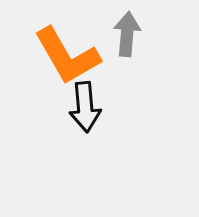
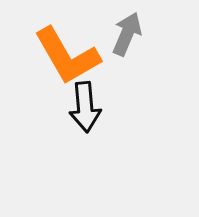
gray arrow: rotated 18 degrees clockwise
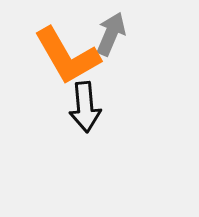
gray arrow: moved 16 px left
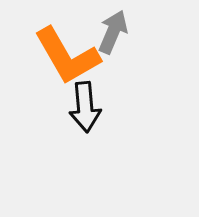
gray arrow: moved 2 px right, 2 px up
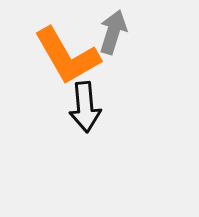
gray arrow: rotated 6 degrees counterclockwise
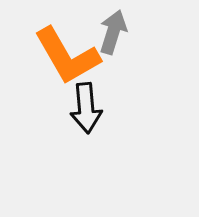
black arrow: moved 1 px right, 1 px down
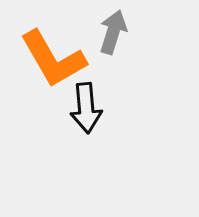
orange L-shape: moved 14 px left, 3 px down
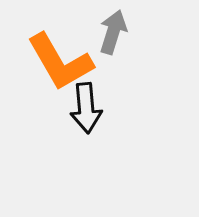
orange L-shape: moved 7 px right, 3 px down
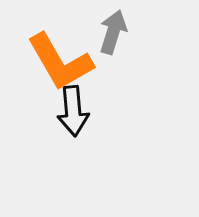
black arrow: moved 13 px left, 3 px down
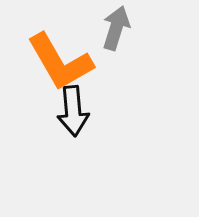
gray arrow: moved 3 px right, 4 px up
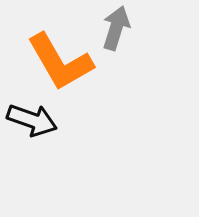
black arrow: moved 41 px left, 9 px down; rotated 66 degrees counterclockwise
